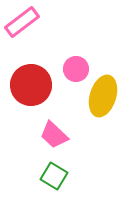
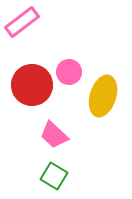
pink circle: moved 7 px left, 3 px down
red circle: moved 1 px right
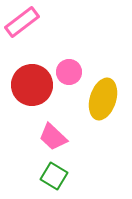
yellow ellipse: moved 3 px down
pink trapezoid: moved 1 px left, 2 px down
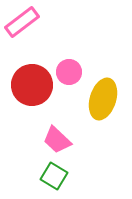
pink trapezoid: moved 4 px right, 3 px down
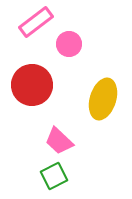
pink rectangle: moved 14 px right
pink circle: moved 28 px up
pink trapezoid: moved 2 px right, 1 px down
green square: rotated 32 degrees clockwise
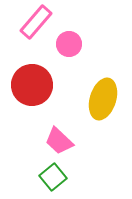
pink rectangle: rotated 12 degrees counterclockwise
green square: moved 1 px left, 1 px down; rotated 12 degrees counterclockwise
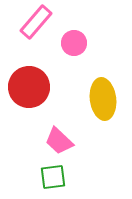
pink circle: moved 5 px right, 1 px up
red circle: moved 3 px left, 2 px down
yellow ellipse: rotated 24 degrees counterclockwise
green square: rotated 32 degrees clockwise
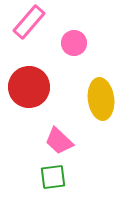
pink rectangle: moved 7 px left
yellow ellipse: moved 2 px left
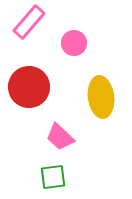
yellow ellipse: moved 2 px up
pink trapezoid: moved 1 px right, 4 px up
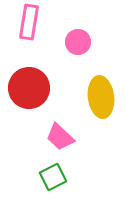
pink rectangle: rotated 32 degrees counterclockwise
pink circle: moved 4 px right, 1 px up
red circle: moved 1 px down
green square: rotated 20 degrees counterclockwise
